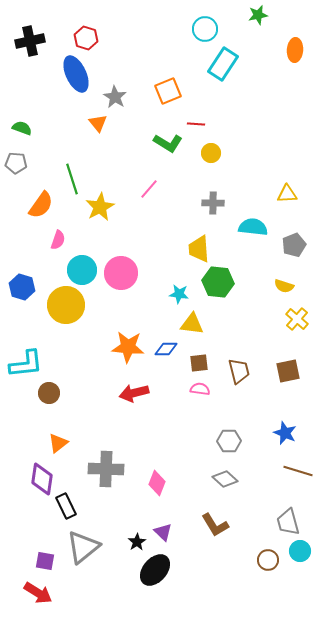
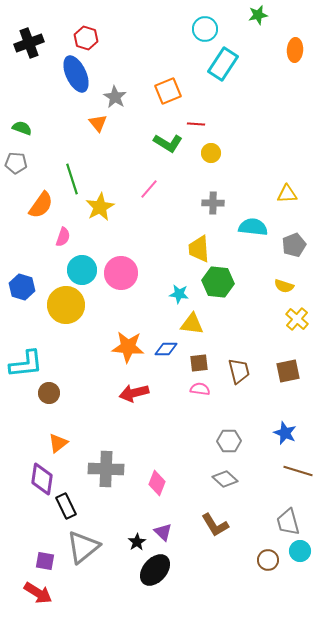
black cross at (30, 41): moved 1 px left, 2 px down; rotated 8 degrees counterclockwise
pink semicircle at (58, 240): moved 5 px right, 3 px up
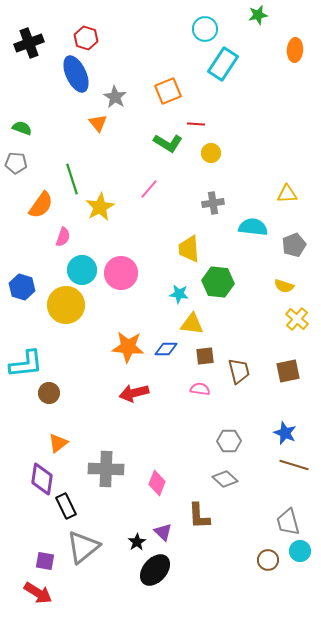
gray cross at (213, 203): rotated 10 degrees counterclockwise
yellow trapezoid at (199, 249): moved 10 px left
brown square at (199, 363): moved 6 px right, 7 px up
brown line at (298, 471): moved 4 px left, 6 px up
brown L-shape at (215, 525): moved 16 px left, 9 px up; rotated 28 degrees clockwise
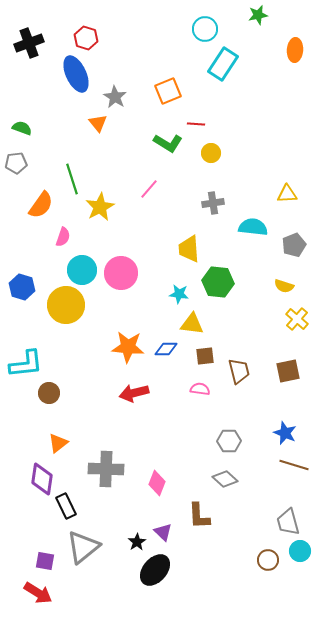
gray pentagon at (16, 163): rotated 10 degrees counterclockwise
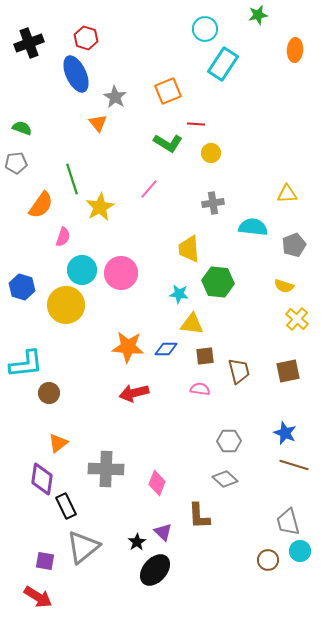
red arrow at (38, 593): moved 4 px down
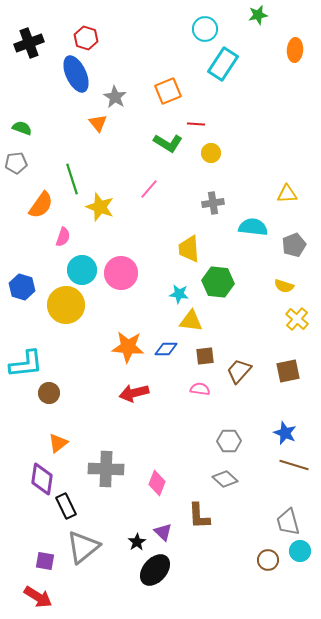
yellow star at (100, 207): rotated 24 degrees counterclockwise
yellow triangle at (192, 324): moved 1 px left, 3 px up
brown trapezoid at (239, 371): rotated 124 degrees counterclockwise
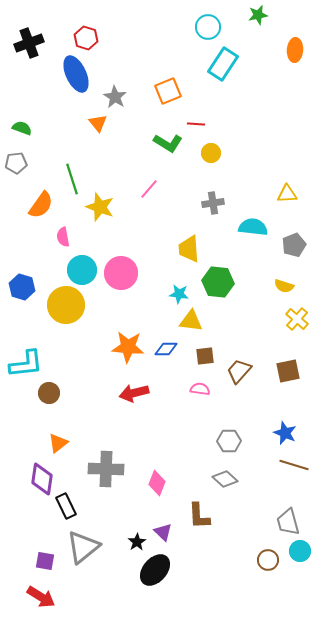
cyan circle at (205, 29): moved 3 px right, 2 px up
pink semicircle at (63, 237): rotated 150 degrees clockwise
red arrow at (38, 597): moved 3 px right
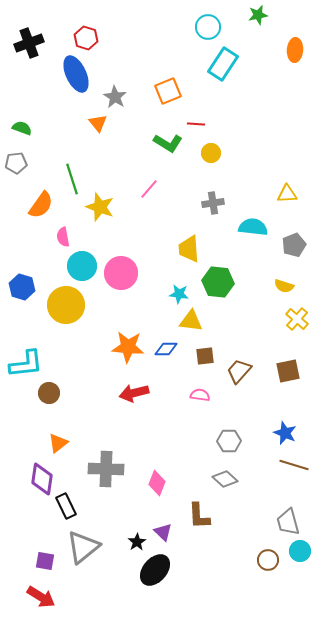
cyan circle at (82, 270): moved 4 px up
pink semicircle at (200, 389): moved 6 px down
